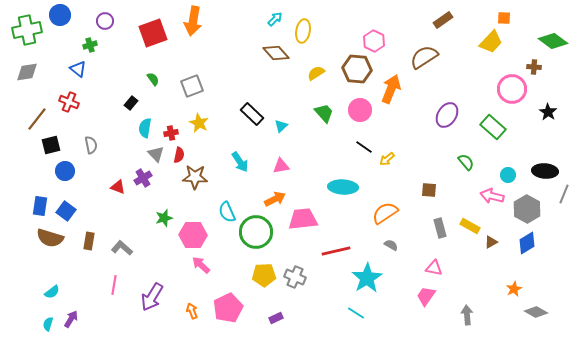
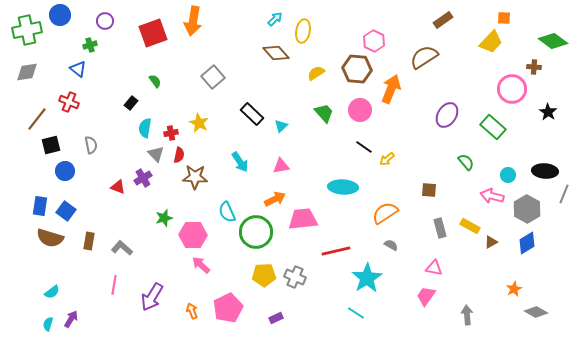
green semicircle at (153, 79): moved 2 px right, 2 px down
gray square at (192, 86): moved 21 px right, 9 px up; rotated 20 degrees counterclockwise
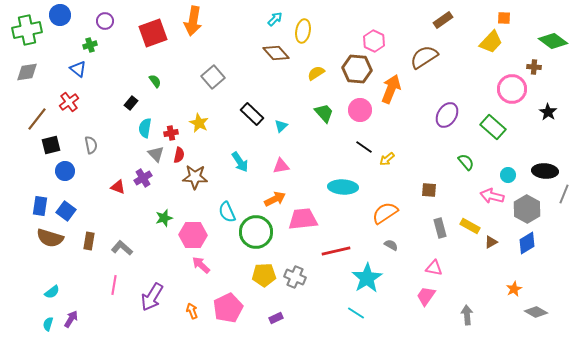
red cross at (69, 102): rotated 30 degrees clockwise
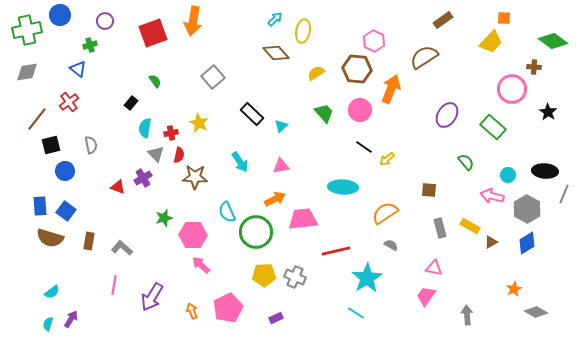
blue rectangle at (40, 206): rotated 12 degrees counterclockwise
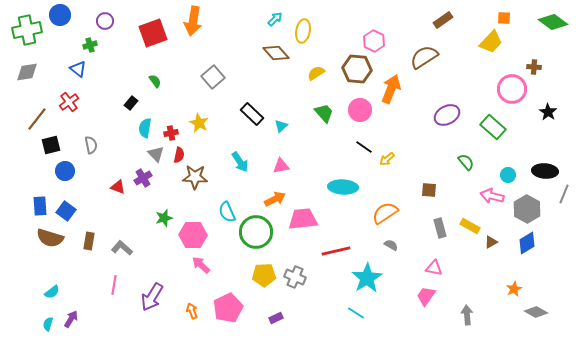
green diamond at (553, 41): moved 19 px up
purple ellipse at (447, 115): rotated 30 degrees clockwise
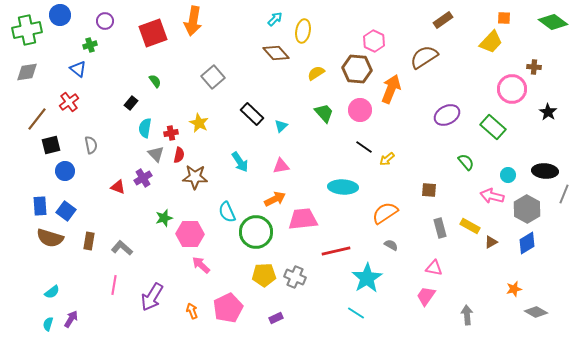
pink hexagon at (193, 235): moved 3 px left, 1 px up
orange star at (514, 289): rotated 14 degrees clockwise
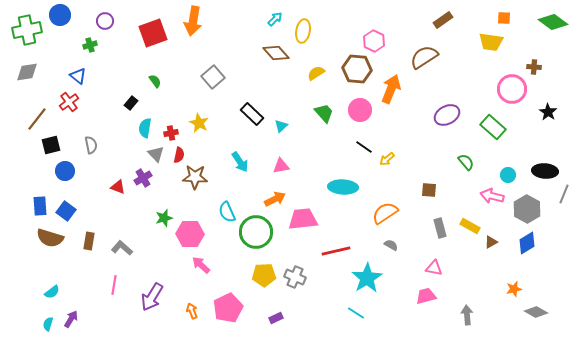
yellow trapezoid at (491, 42): rotated 55 degrees clockwise
blue triangle at (78, 69): moved 7 px down
pink trapezoid at (426, 296): rotated 40 degrees clockwise
